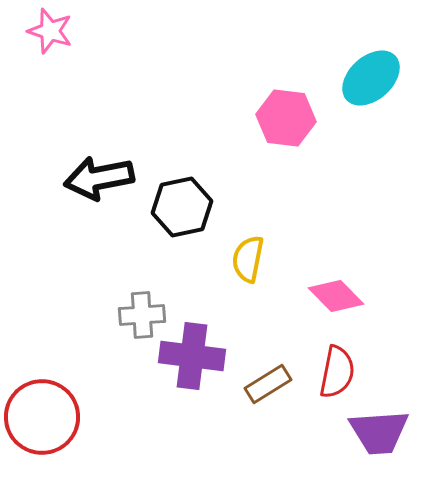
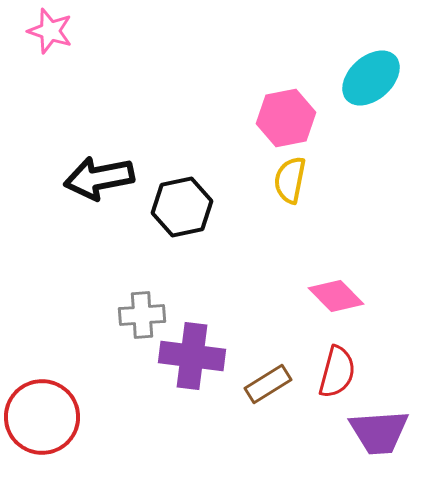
pink hexagon: rotated 18 degrees counterclockwise
yellow semicircle: moved 42 px right, 79 px up
red semicircle: rotated 4 degrees clockwise
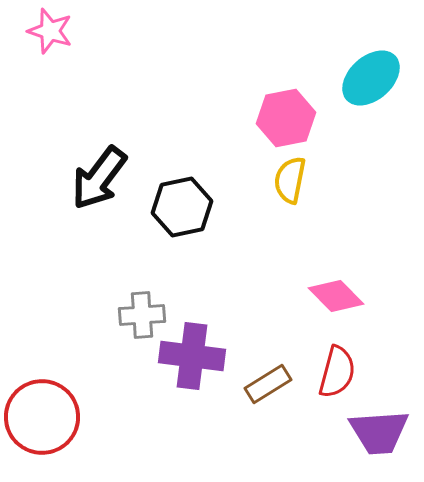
black arrow: rotated 42 degrees counterclockwise
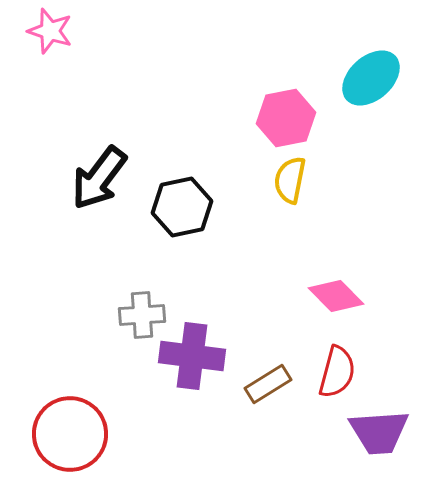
red circle: moved 28 px right, 17 px down
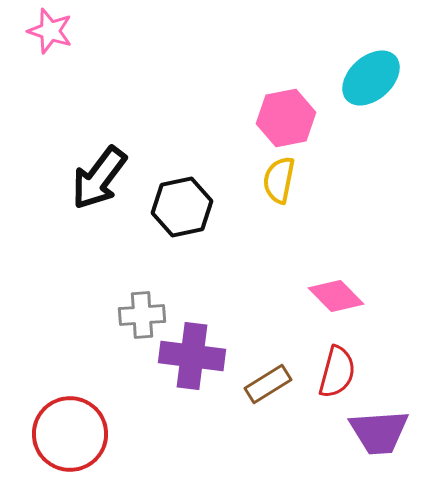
yellow semicircle: moved 11 px left
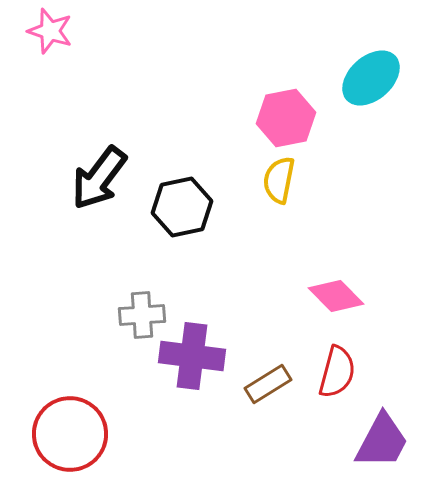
purple trapezoid: moved 3 px right, 9 px down; rotated 58 degrees counterclockwise
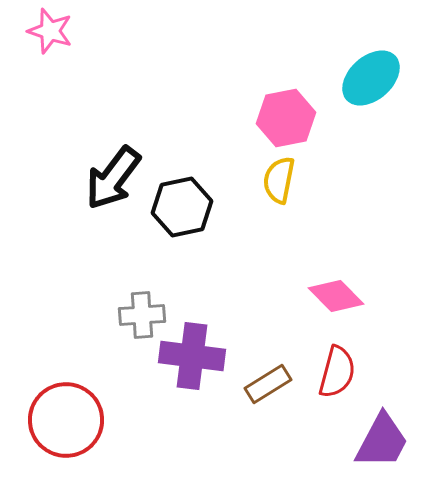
black arrow: moved 14 px right
red circle: moved 4 px left, 14 px up
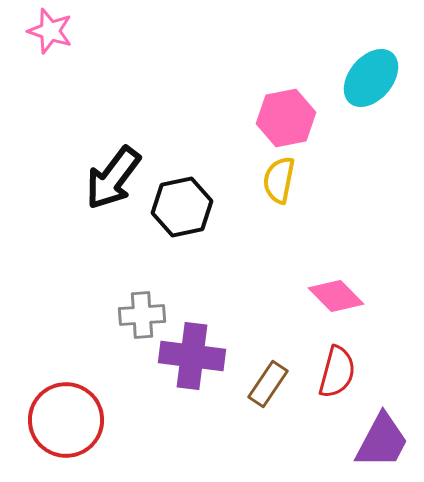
cyan ellipse: rotated 8 degrees counterclockwise
brown rectangle: rotated 24 degrees counterclockwise
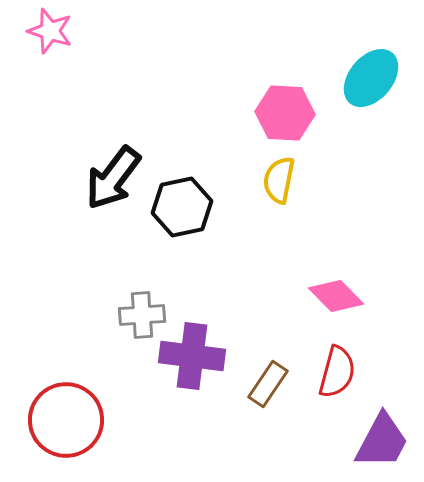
pink hexagon: moved 1 px left, 5 px up; rotated 14 degrees clockwise
